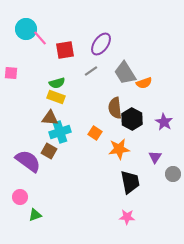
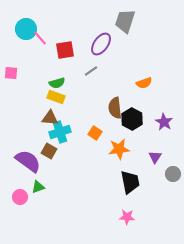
gray trapezoid: moved 52 px up; rotated 50 degrees clockwise
green triangle: moved 3 px right, 28 px up
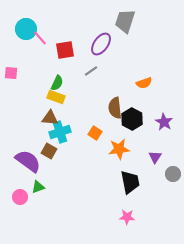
green semicircle: rotated 49 degrees counterclockwise
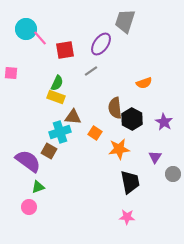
brown triangle: moved 23 px right, 1 px up
pink circle: moved 9 px right, 10 px down
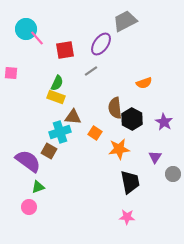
gray trapezoid: rotated 45 degrees clockwise
pink line: moved 3 px left
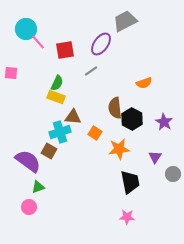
pink line: moved 1 px right, 4 px down
